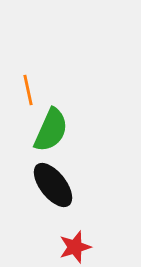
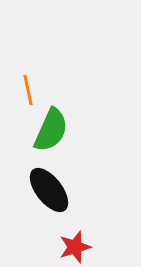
black ellipse: moved 4 px left, 5 px down
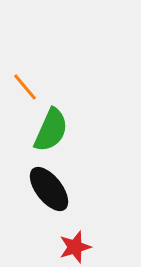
orange line: moved 3 px left, 3 px up; rotated 28 degrees counterclockwise
black ellipse: moved 1 px up
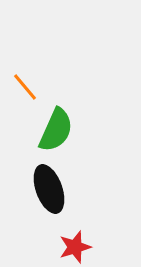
green semicircle: moved 5 px right
black ellipse: rotated 18 degrees clockwise
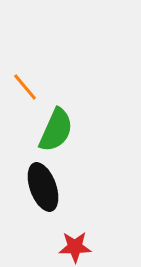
black ellipse: moved 6 px left, 2 px up
red star: rotated 16 degrees clockwise
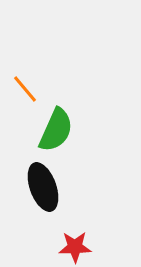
orange line: moved 2 px down
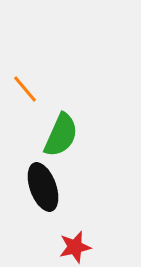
green semicircle: moved 5 px right, 5 px down
red star: rotated 12 degrees counterclockwise
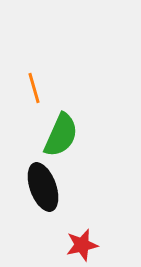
orange line: moved 9 px right, 1 px up; rotated 24 degrees clockwise
red star: moved 7 px right, 2 px up
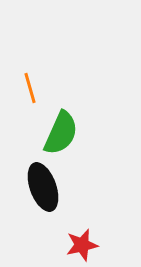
orange line: moved 4 px left
green semicircle: moved 2 px up
